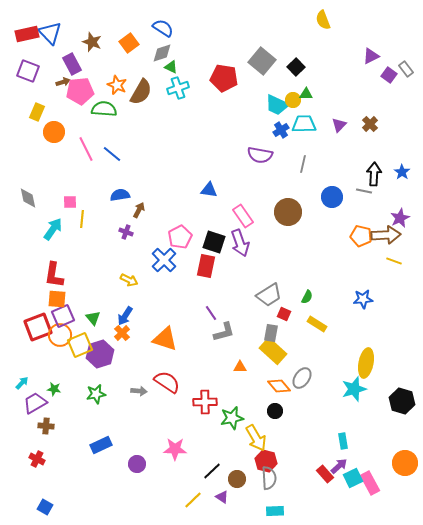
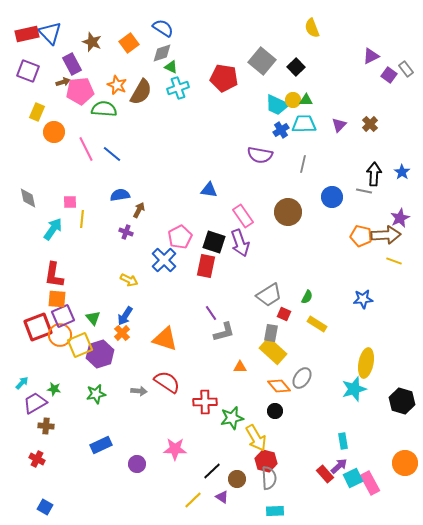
yellow semicircle at (323, 20): moved 11 px left, 8 px down
green triangle at (306, 94): moved 6 px down
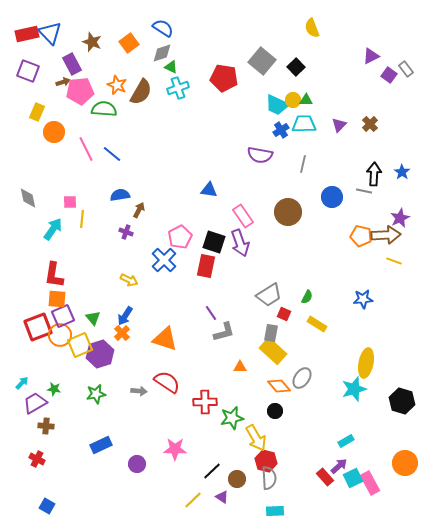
cyan rectangle at (343, 441): moved 3 px right; rotated 70 degrees clockwise
red rectangle at (325, 474): moved 3 px down
blue square at (45, 507): moved 2 px right, 1 px up
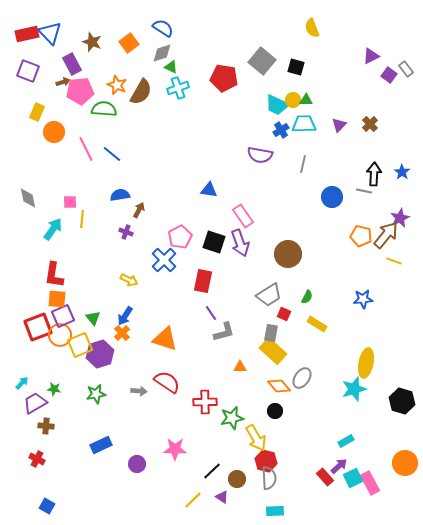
black square at (296, 67): rotated 30 degrees counterclockwise
brown circle at (288, 212): moved 42 px down
brown arrow at (386, 235): rotated 48 degrees counterclockwise
red rectangle at (206, 266): moved 3 px left, 15 px down
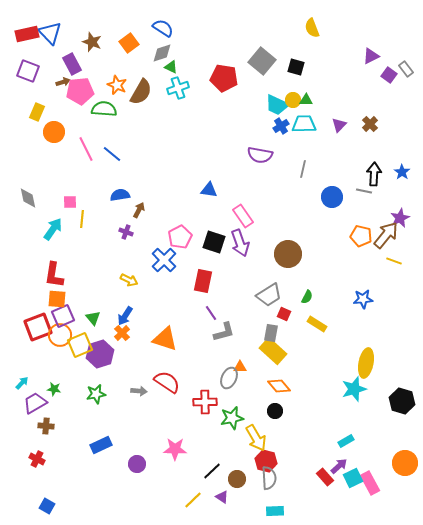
blue cross at (281, 130): moved 4 px up
gray line at (303, 164): moved 5 px down
gray ellipse at (302, 378): moved 73 px left; rotated 10 degrees counterclockwise
